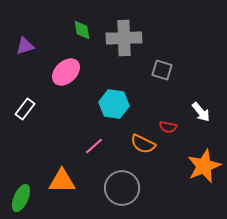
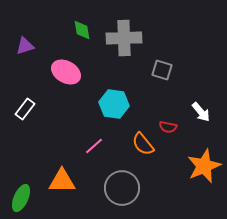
pink ellipse: rotated 72 degrees clockwise
orange semicircle: rotated 25 degrees clockwise
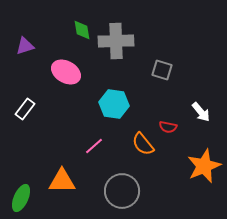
gray cross: moved 8 px left, 3 px down
gray circle: moved 3 px down
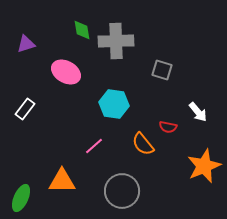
purple triangle: moved 1 px right, 2 px up
white arrow: moved 3 px left
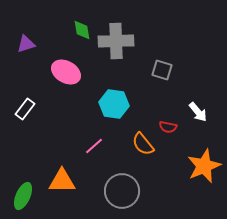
green ellipse: moved 2 px right, 2 px up
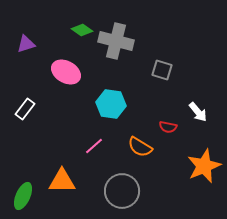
green diamond: rotated 45 degrees counterclockwise
gray cross: rotated 16 degrees clockwise
cyan hexagon: moved 3 px left
orange semicircle: moved 3 px left, 3 px down; rotated 20 degrees counterclockwise
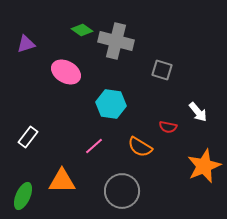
white rectangle: moved 3 px right, 28 px down
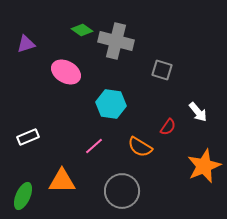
red semicircle: rotated 66 degrees counterclockwise
white rectangle: rotated 30 degrees clockwise
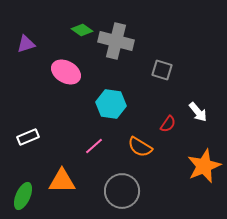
red semicircle: moved 3 px up
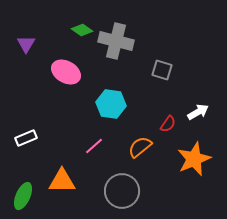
purple triangle: rotated 42 degrees counterclockwise
white arrow: rotated 80 degrees counterclockwise
white rectangle: moved 2 px left, 1 px down
orange semicircle: rotated 110 degrees clockwise
orange star: moved 10 px left, 7 px up
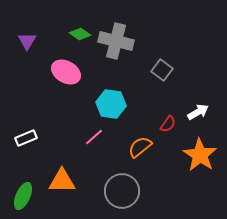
green diamond: moved 2 px left, 4 px down
purple triangle: moved 1 px right, 3 px up
gray square: rotated 20 degrees clockwise
pink line: moved 9 px up
orange star: moved 6 px right, 4 px up; rotated 16 degrees counterclockwise
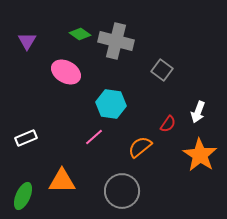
white arrow: rotated 140 degrees clockwise
